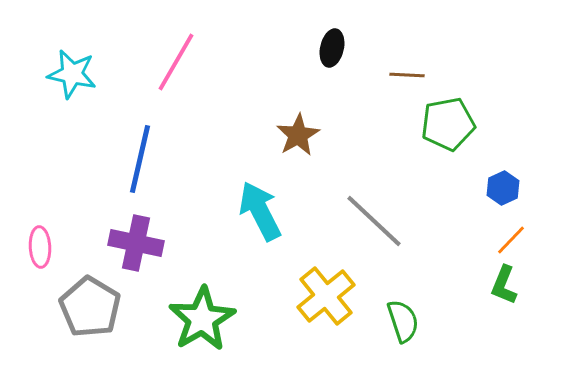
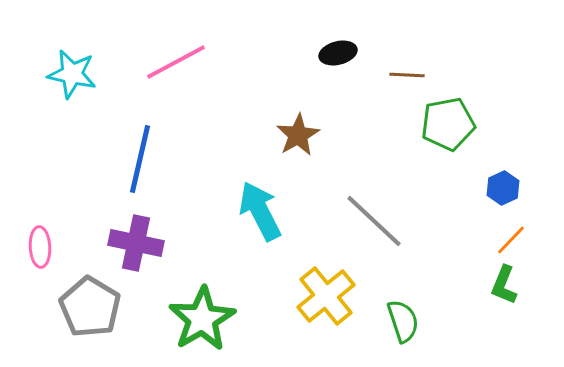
black ellipse: moved 6 px right, 5 px down; rotated 63 degrees clockwise
pink line: rotated 32 degrees clockwise
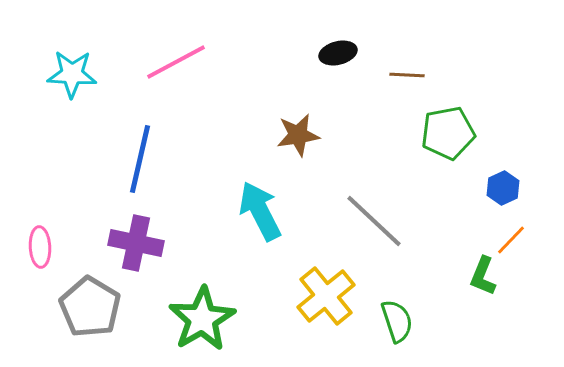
cyan star: rotated 9 degrees counterclockwise
green pentagon: moved 9 px down
brown star: rotated 21 degrees clockwise
green L-shape: moved 21 px left, 9 px up
green semicircle: moved 6 px left
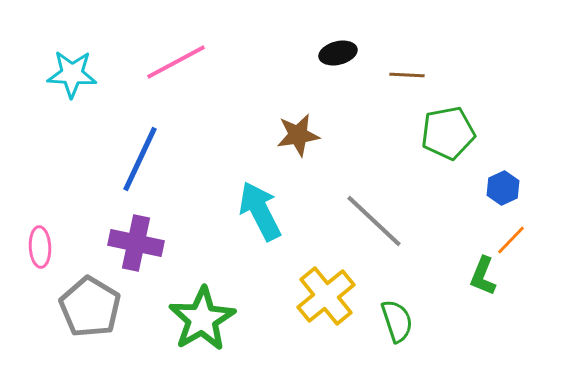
blue line: rotated 12 degrees clockwise
